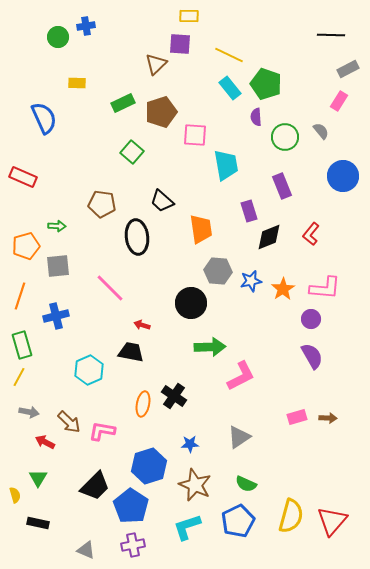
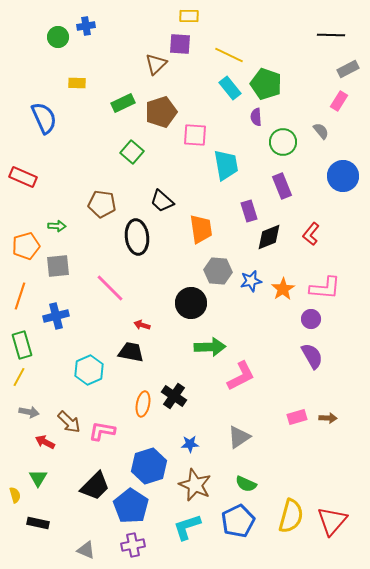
green circle at (285, 137): moved 2 px left, 5 px down
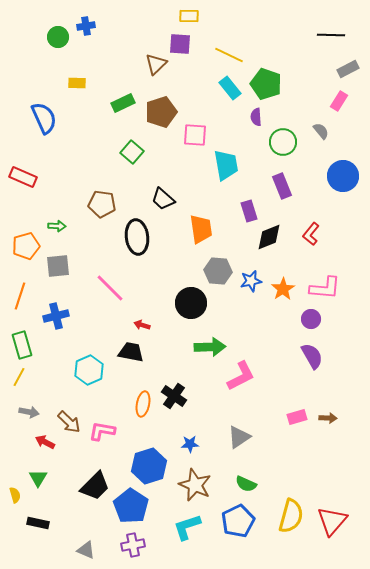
black trapezoid at (162, 201): moved 1 px right, 2 px up
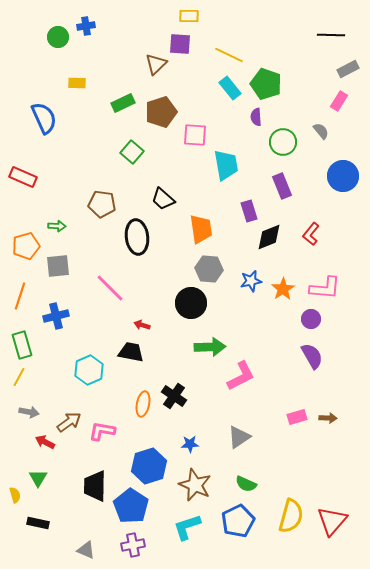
gray hexagon at (218, 271): moved 9 px left, 2 px up
brown arrow at (69, 422): rotated 80 degrees counterclockwise
black trapezoid at (95, 486): rotated 136 degrees clockwise
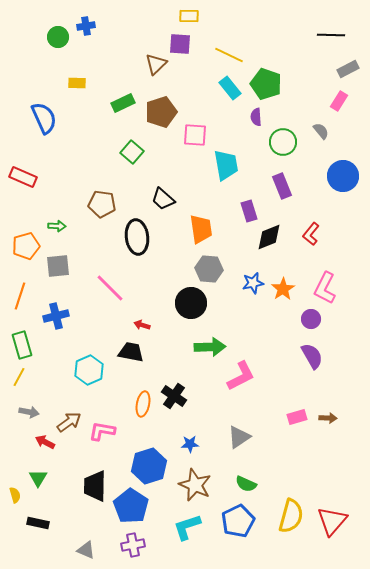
blue star at (251, 281): moved 2 px right, 2 px down
pink L-shape at (325, 288): rotated 112 degrees clockwise
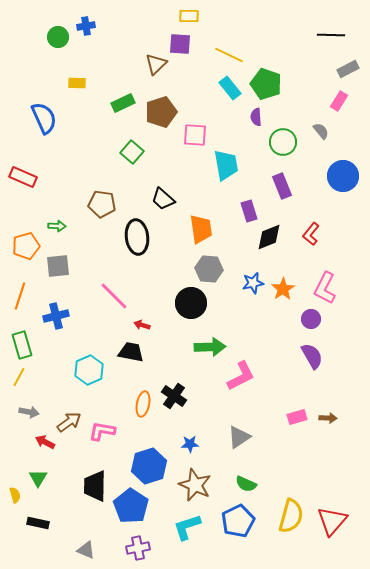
pink line at (110, 288): moved 4 px right, 8 px down
purple cross at (133, 545): moved 5 px right, 3 px down
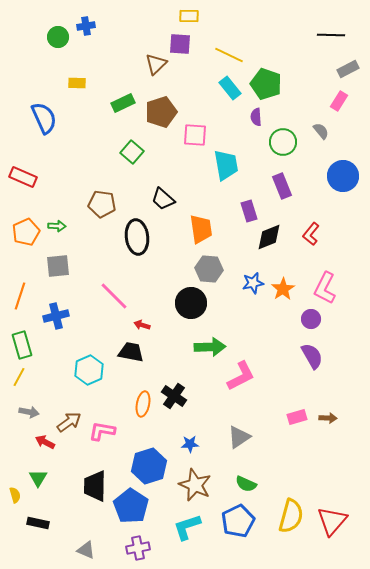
orange pentagon at (26, 246): moved 14 px up; rotated 8 degrees counterclockwise
